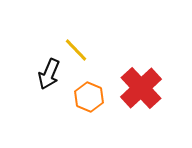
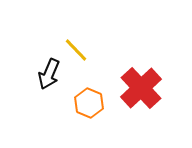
orange hexagon: moved 6 px down
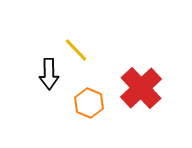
black arrow: rotated 24 degrees counterclockwise
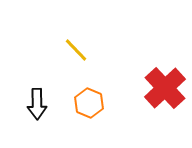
black arrow: moved 12 px left, 30 px down
red cross: moved 24 px right
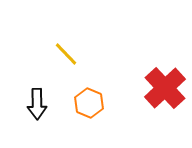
yellow line: moved 10 px left, 4 px down
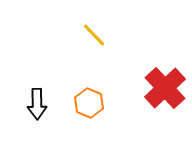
yellow line: moved 28 px right, 19 px up
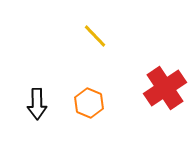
yellow line: moved 1 px right, 1 px down
red cross: rotated 9 degrees clockwise
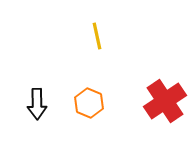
yellow line: moved 2 px right; rotated 32 degrees clockwise
red cross: moved 13 px down
